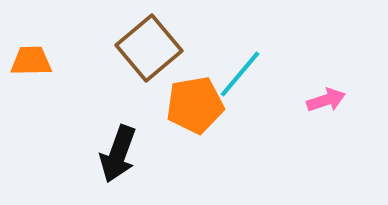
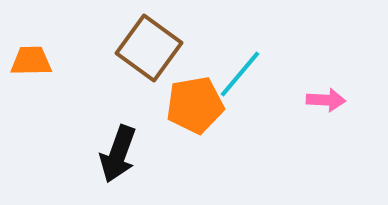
brown square: rotated 14 degrees counterclockwise
pink arrow: rotated 21 degrees clockwise
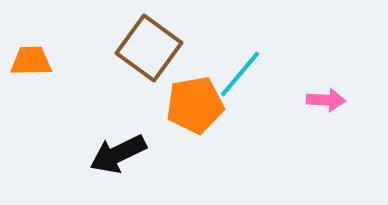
black arrow: rotated 44 degrees clockwise
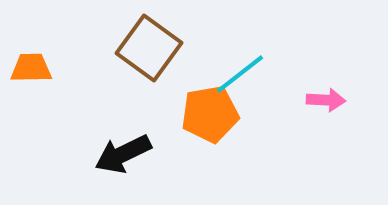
orange trapezoid: moved 7 px down
cyan line: rotated 12 degrees clockwise
orange pentagon: moved 15 px right, 9 px down
black arrow: moved 5 px right
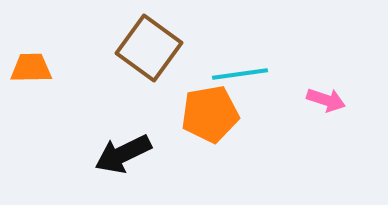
cyan line: rotated 30 degrees clockwise
pink arrow: rotated 15 degrees clockwise
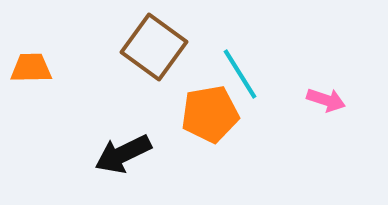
brown square: moved 5 px right, 1 px up
cyan line: rotated 66 degrees clockwise
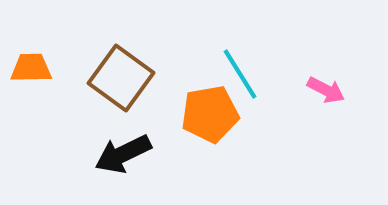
brown square: moved 33 px left, 31 px down
pink arrow: moved 10 px up; rotated 9 degrees clockwise
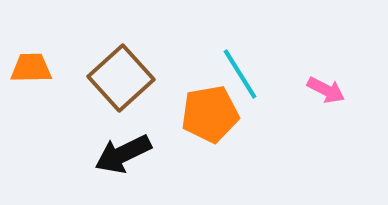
brown square: rotated 12 degrees clockwise
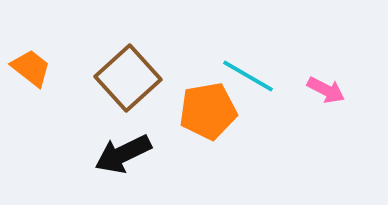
orange trapezoid: rotated 39 degrees clockwise
cyan line: moved 8 px right, 2 px down; rotated 28 degrees counterclockwise
brown square: moved 7 px right
orange pentagon: moved 2 px left, 3 px up
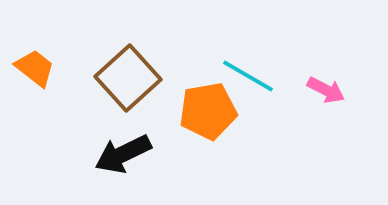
orange trapezoid: moved 4 px right
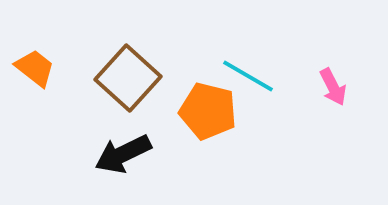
brown square: rotated 6 degrees counterclockwise
pink arrow: moved 7 px right, 3 px up; rotated 36 degrees clockwise
orange pentagon: rotated 24 degrees clockwise
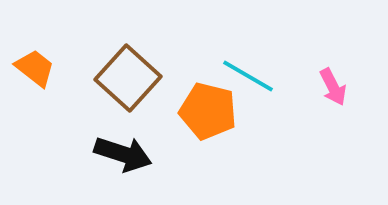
black arrow: rotated 136 degrees counterclockwise
